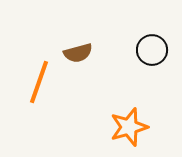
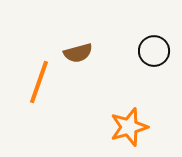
black circle: moved 2 px right, 1 px down
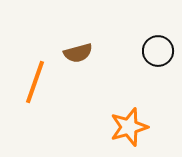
black circle: moved 4 px right
orange line: moved 4 px left
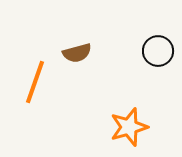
brown semicircle: moved 1 px left
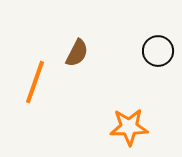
brown semicircle: rotated 48 degrees counterclockwise
orange star: rotated 15 degrees clockwise
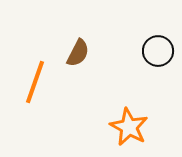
brown semicircle: moved 1 px right
orange star: rotated 30 degrees clockwise
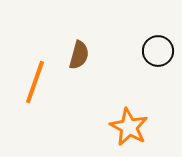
brown semicircle: moved 1 px right, 2 px down; rotated 12 degrees counterclockwise
